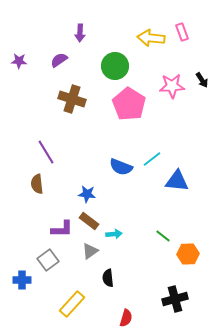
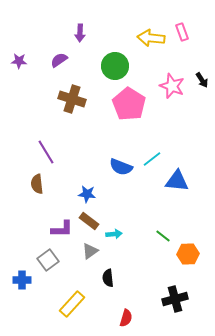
pink star: rotated 25 degrees clockwise
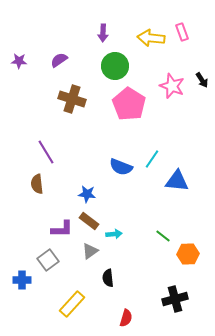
purple arrow: moved 23 px right
cyan line: rotated 18 degrees counterclockwise
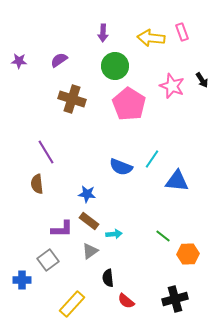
red semicircle: moved 17 px up; rotated 114 degrees clockwise
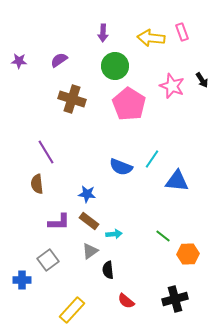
purple L-shape: moved 3 px left, 7 px up
black semicircle: moved 8 px up
yellow rectangle: moved 6 px down
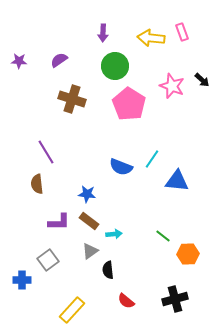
black arrow: rotated 14 degrees counterclockwise
